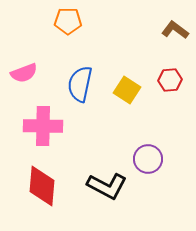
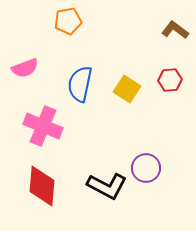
orange pentagon: rotated 12 degrees counterclockwise
pink semicircle: moved 1 px right, 5 px up
yellow square: moved 1 px up
pink cross: rotated 21 degrees clockwise
purple circle: moved 2 px left, 9 px down
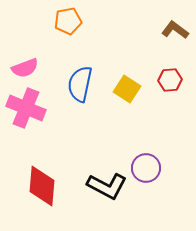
pink cross: moved 17 px left, 18 px up
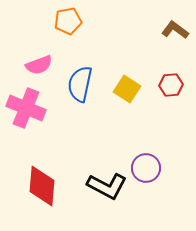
pink semicircle: moved 14 px right, 3 px up
red hexagon: moved 1 px right, 5 px down
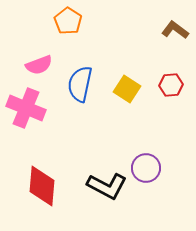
orange pentagon: rotated 28 degrees counterclockwise
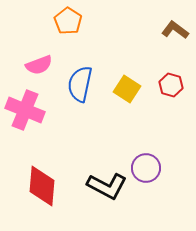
red hexagon: rotated 20 degrees clockwise
pink cross: moved 1 px left, 2 px down
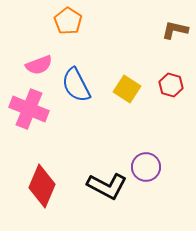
brown L-shape: rotated 24 degrees counterclockwise
blue semicircle: moved 4 px left, 1 px down; rotated 39 degrees counterclockwise
pink cross: moved 4 px right, 1 px up
purple circle: moved 1 px up
red diamond: rotated 18 degrees clockwise
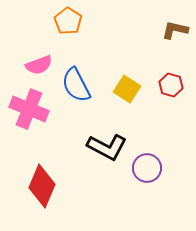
purple circle: moved 1 px right, 1 px down
black L-shape: moved 39 px up
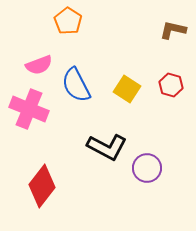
brown L-shape: moved 2 px left
red diamond: rotated 15 degrees clockwise
